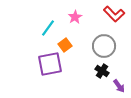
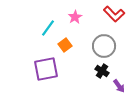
purple square: moved 4 px left, 5 px down
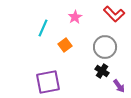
cyan line: moved 5 px left; rotated 12 degrees counterclockwise
gray circle: moved 1 px right, 1 px down
purple square: moved 2 px right, 13 px down
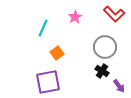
orange square: moved 8 px left, 8 px down
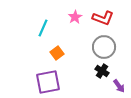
red L-shape: moved 11 px left, 4 px down; rotated 25 degrees counterclockwise
gray circle: moved 1 px left
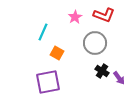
red L-shape: moved 1 px right, 3 px up
cyan line: moved 4 px down
gray circle: moved 9 px left, 4 px up
orange square: rotated 24 degrees counterclockwise
purple arrow: moved 8 px up
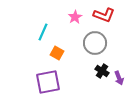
purple arrow: rotated 16 degrees clockwise
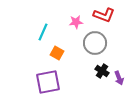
pink star: moved 1 px right, 5 px down; rotated 24 degrees clockwise
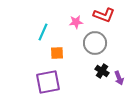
orange square: rotated 32 degrees counterclockwise
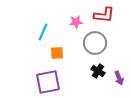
red L-shape: rotated 15 degrees counterclockwise
black cross: moved 4 px left
